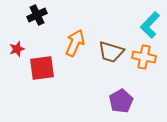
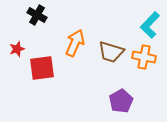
black cross: rotated 36 degrees counterclockwise
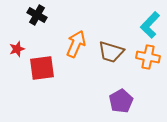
orange arrow: moved 1 px right, 1 px down
orange cross: moved 4 px right
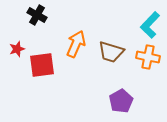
red square: moved 3 px up
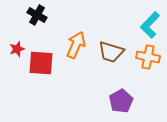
orange arrow: moved 1 px down
red square: moved 1 px left, 2 px up; rotated 12 degrees clockwise
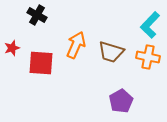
red star: moved 5 px left, 1 px up
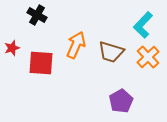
cyan L-shape: moved 7 px left
orange cross: rotated 35 degrees clockwise
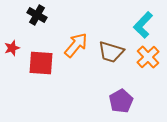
orange arrow: rotated 16 degrees clockwise
